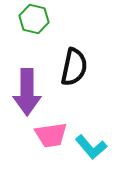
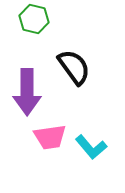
black semicircle: rotated 48 degrees counterclockwise
pink trapezoid: moved 1 px left, 2 px down
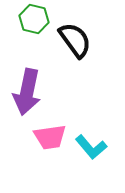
black semicircle: moved 1 px right, 27 px up
purple arrow: rotated 12 degrees clockwise
